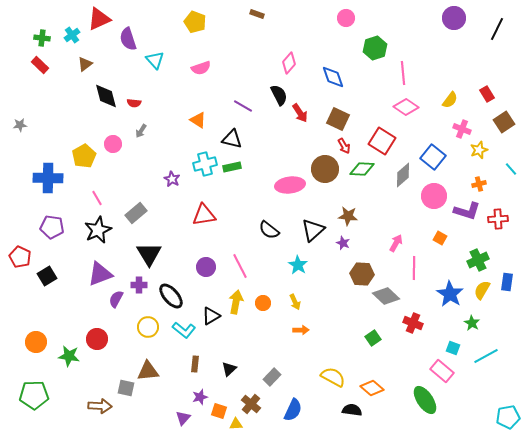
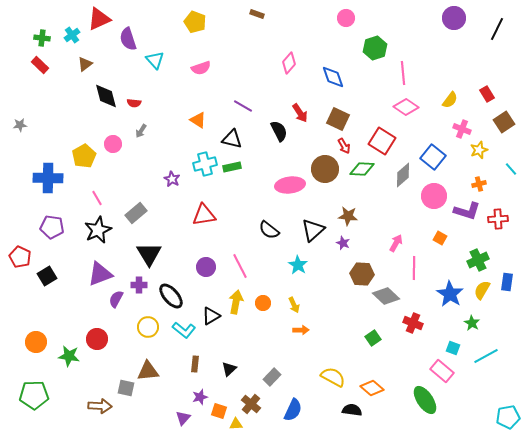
black semicircle at (279, 95): moved 36 px down
yellow arrow at (295, 302): moved 1 px left, 3 px down
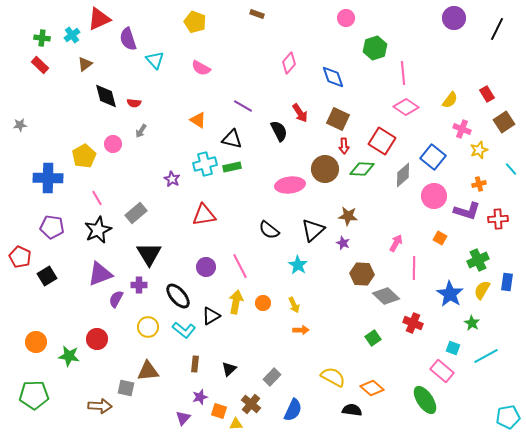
pink semicircle at (201, 68): rotated 48 degrees clockwise
red arrow at (344, 146): rotated 28 degrees clockwise
black ellipse at (171, 296): moved 7 px right
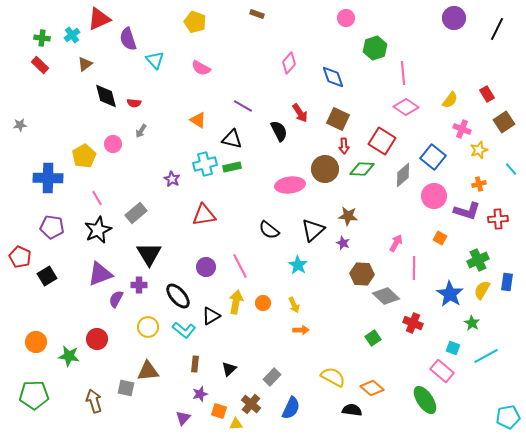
purple star at (200, 397): moved 3 px up
brown arrow at (100, 406): moved 6 px left, 5 px up; rotated 110 degrees counterclockwise
blue semicircle at (293, 410): moved 2 px left, 2 px up
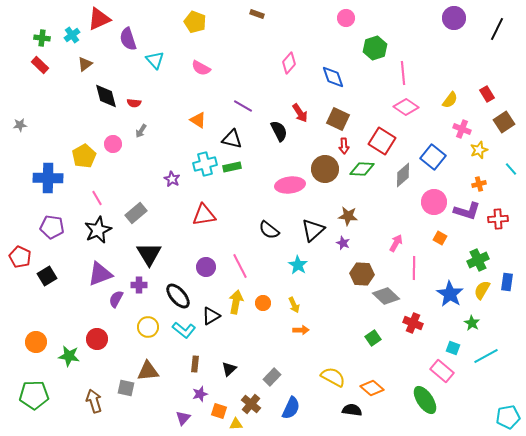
pink circle at (434, 196): moved 6 px down
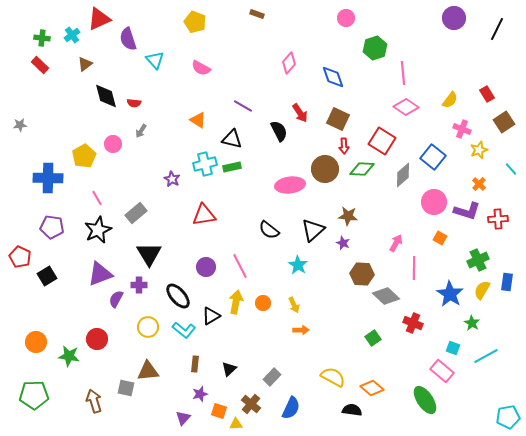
orange cross at (479, 184): rotated 32 degrees counterclockwise
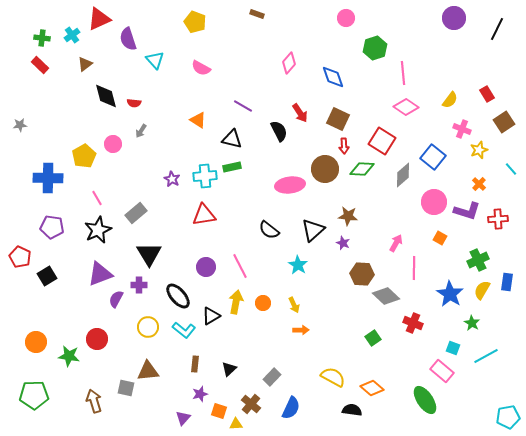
cyan cross at (205, 164): moved 12 px down; rotated 10 degrees clockwise
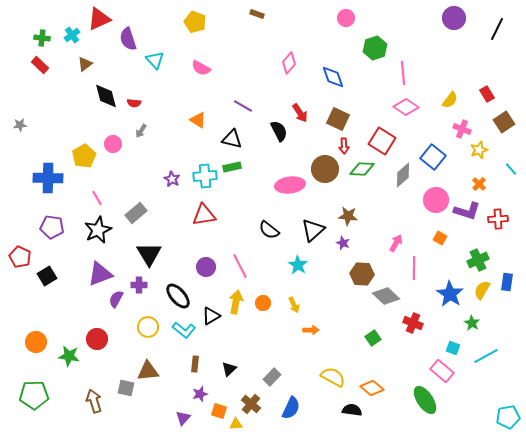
pink circle at (434, 202): moved 2 px right, 2 px up
orange arrow at (301, 330): moved 10 px right
